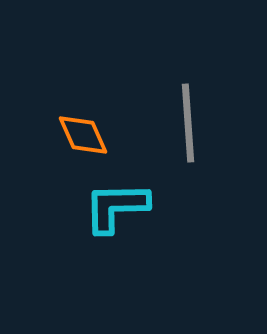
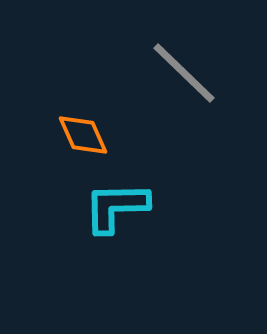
gray line: moved 4 px left, 50 px up; rotated 42 degrees counterclockwise
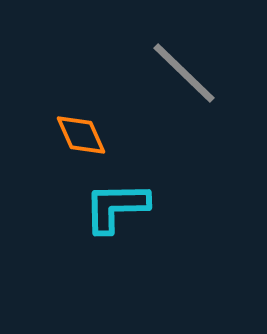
orange diamond: moved 2 px left
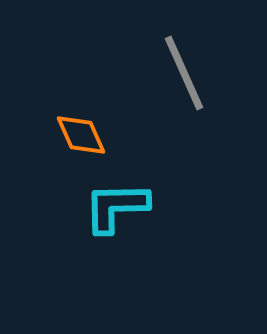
gray line: rotated 22 degrees clockwise
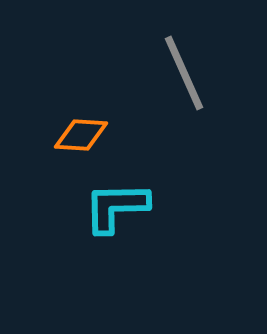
orange diamond: rotated 62 degrees counterclockwise
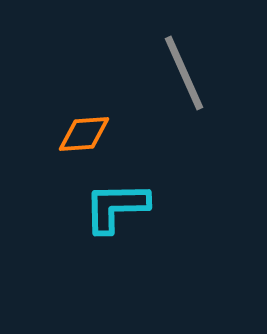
orange diamond: moved 3 px right, 1 px up; rotated 8 degrees counterclockwise
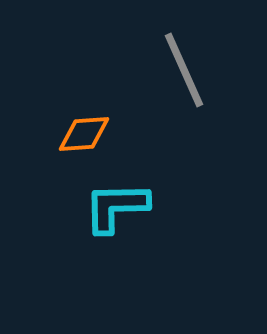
gray line: moved 3 px up
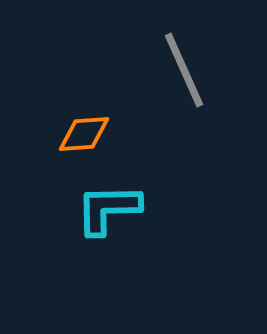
cyan L-shape: moved 8 px left, 2 px down
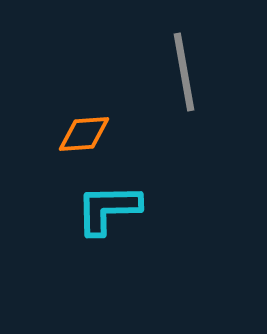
gray line: moved 2 px down; rotated 14 degrees clockwise
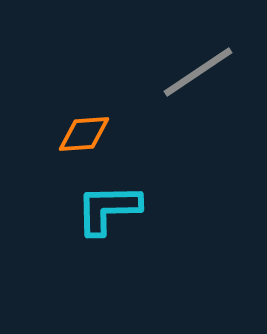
gray line: moved 14 px right; rotated 66 degrees clockwise
